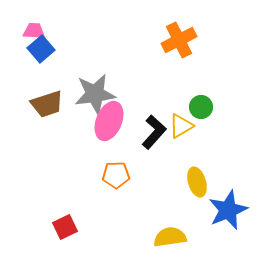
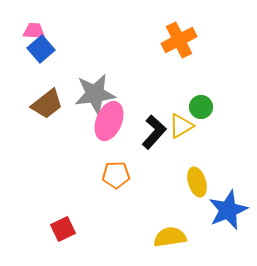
brown trapezoid: rotated 20 degrees counterclockwise
red square: moved 2 px left, 2 px down
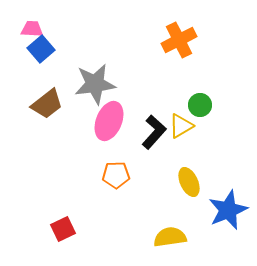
pink trapezoid: moved 2 px left, 2 px up
gray star: moved 10 px up
green circle: moved 1 px left, 2 px up
yellow ellipse: moved 8 px left; rotated 8 degrees counterclockwise
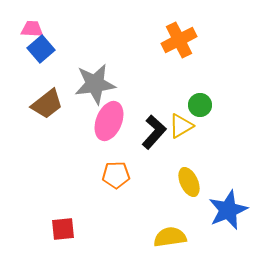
red square: rotated 20 degrees clockwise
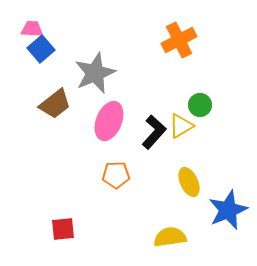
gray star: moved 11 px up; rotated 15 degrees counterclockwise
brown trapezoid: moved 8 px right
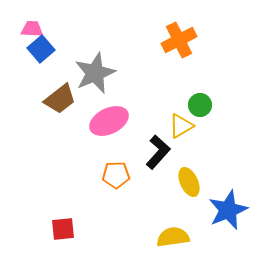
brown trapezoid: moved 5 px right, 5 px up
pink ellipse: rotated 42 degrees clockwise
black L-shape: moved 4 px right, 20 px down
yellow semicircle: moved 3 px right
